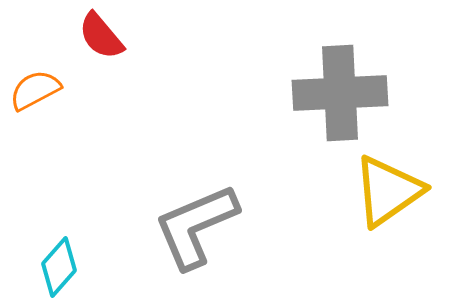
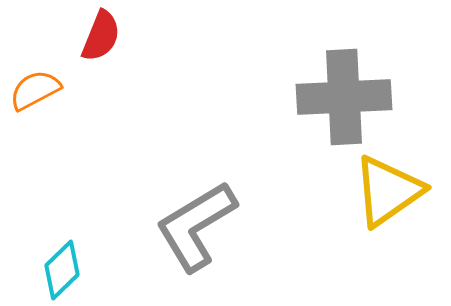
red semicircle: rotated 118 degrees counterclockwise
gray cross: moved 4 px right, 4 px down
gray L-shape: rotated 8 degrees counterclockwise
cyan diamond: moved 3 px right, 3 px down; rotated 4 degrees clockwise
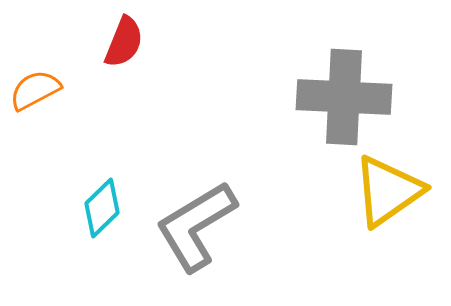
red semicircle: moved 23 px right, 6 px down
gray cross: rotated 6 degrees clockwise
cyan diamond: moved 40 px right, 62 px up
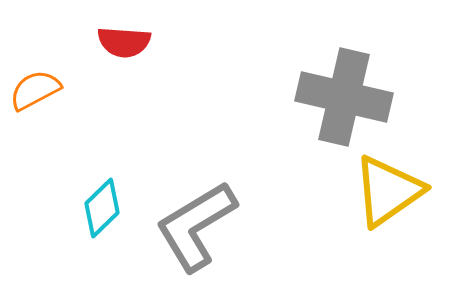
red semicircle: rotated 72 degrees clockwise
gray cross: rotated 10 degrees clockwise
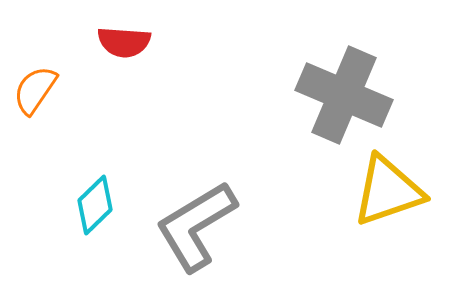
orange semicircle: rotated 28 degrees counterclockwise
gray cross: moved 2 px up; rotated 10 degrees clockwise
yellow triangle: rotated 16 degrees clockwise
cyan diamond: moved 7 px left, 3 px up
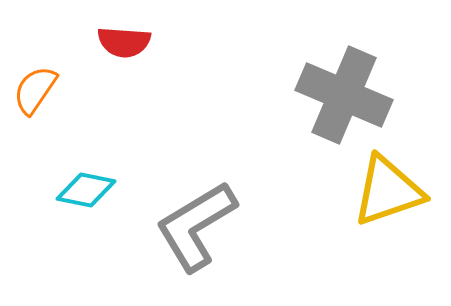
cyan diamond: moved 9 px left, 15 px up; rotated 56 degrees clockwise
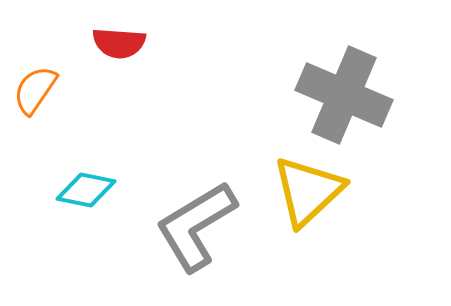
red semicircle: moved 5 px left, 1 px down
yellow triangle: moved 80 px left; rotated 24 degrees counterclockwise
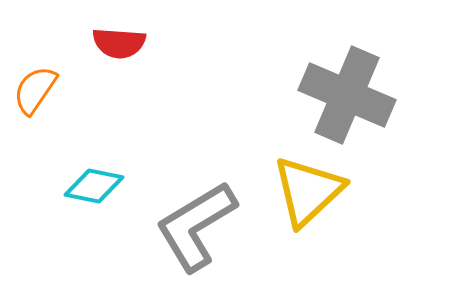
gray cross: moved 3 px right
cyan diamond: moved 8 px right, 4 px up
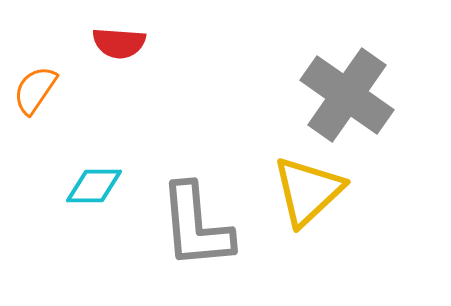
gray cross: rotated 12 degrees clockwise
cyan diamond: rotated 12 degrees counterclockwise
gray L-shape: rotated 64 degrees counterclockwise
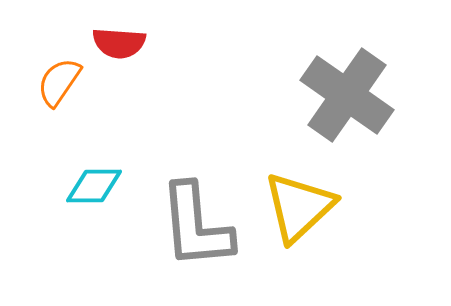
orange semicircle: moved 24 px right, 8 px up
yellow triangle: moved 9 px left, 16 px down
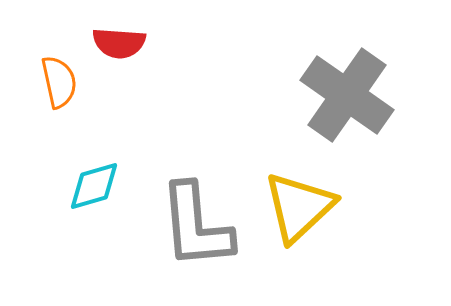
orange semicircle: rotated 134 degrees clockwise
cyan diamond: rotated 16 degrees counterclockwise
